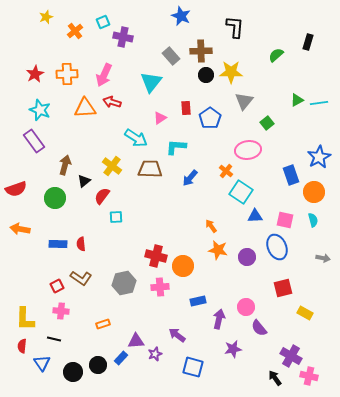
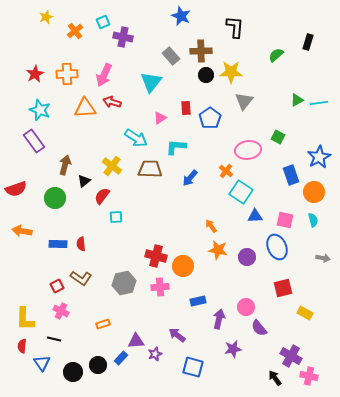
green square at (267, 123): moved 11 px right, 14 px down; rotated 24 degrees counterclockwise
orange arrow at (20, 229): moved 2 px right, 2 px down
pink cross at (61, 311): rotated 21 degrees clockwise
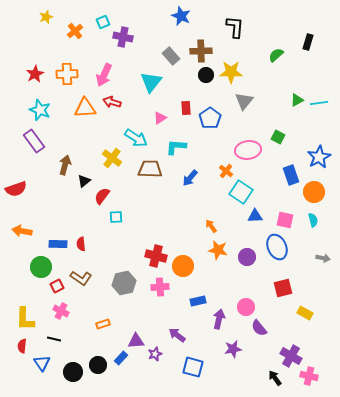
yellow cross at (112, 166): moved 8 px up
green circle at (55, 198): moved 14 px left, 69 px down
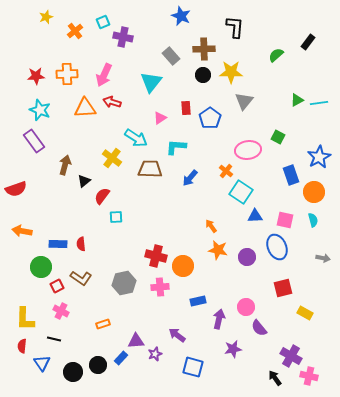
black rectangle at (308, 42): rotated 21 degrees clockwise
brown cross at (201, 51): moved 3 px right, 2 px up
red star at (35, 74): moved 1 px right, 2 px down; rotated 24 degrees clockwise
black circle at (206, 75): moved 3 px left
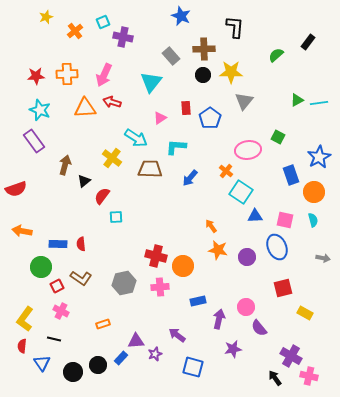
yellow L-shape at (25, 319): rotated 35 degrees clockwise
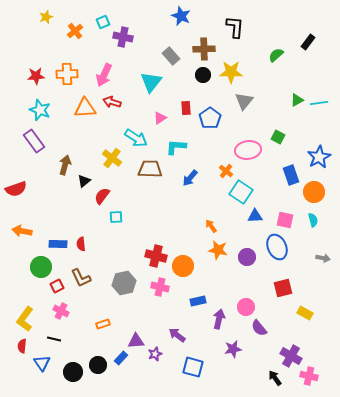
brown L-shape at (81, 278): rotated 30 degrees clockwise
pink cross at (160, 287): rotated 18 degrees clockwise
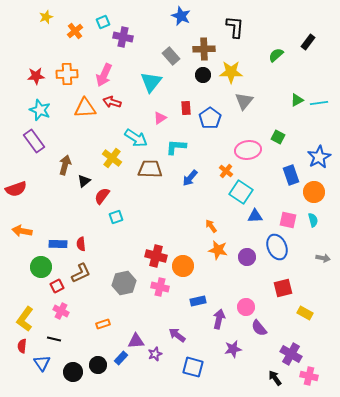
cyan square at (116, 217): rotated 16 degrees counterclockwise
pink square at (285, 220): moved 3 px right
brown L-shape at (81, 278): moved 5 px up; rotated 90 degrees counterclockwise
purple cross at (291, 356): moved 2 px up
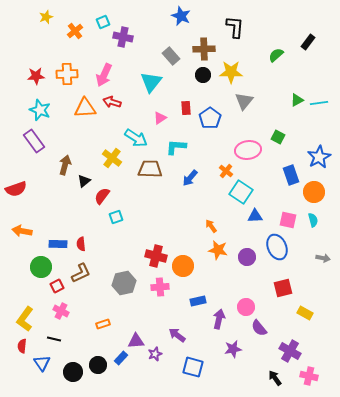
pink cross at (160, 287): rotated 18 degrees counterclockwise
purple cross at (291, 354): moved 1 px left, 3 px up
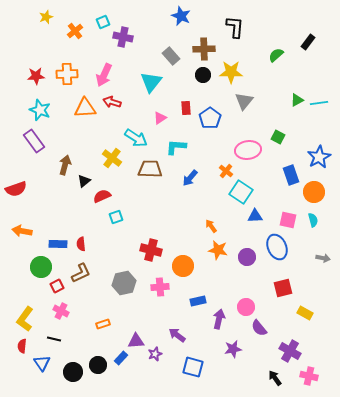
red semicircle at (102, 196): rotated 30 degrees clockwise
red cross at (156, 256): moved 5 px left, 6 px up
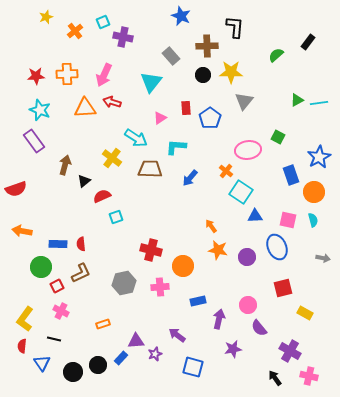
brown cross at (204, 49): moved 3 px right, 3 px up
pink circle at (246, 307): moved 2 px right, 2 px up
